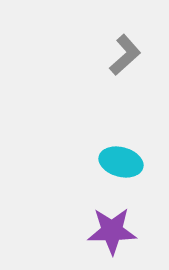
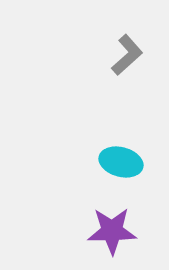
gray L-shape: moved 2 px right
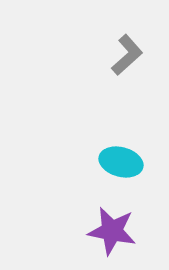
purple star: rotated 12 degrees clockwise
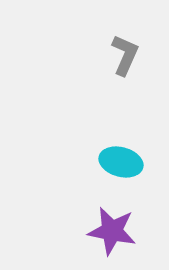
gray L-shape: moved 2 px left; rotated 24 degrees counterclockwise
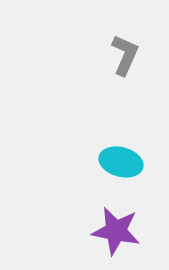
purple star: moved 4 px right
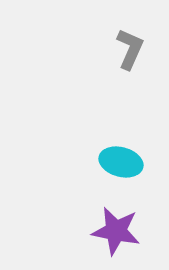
gray L-shape: moved 5 px right, 6 px up
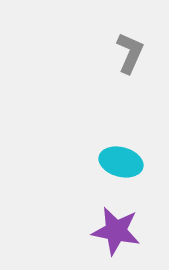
gray L-shape: moved 4 px down
